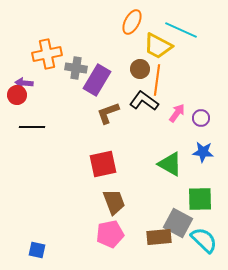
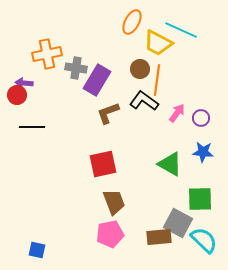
yellow trapezoid: moved 3 px up
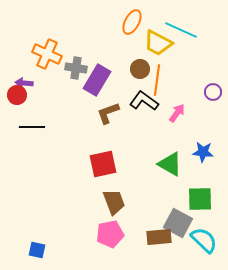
orange cross: rotated 36 degrees clockwise
purple circle: moved 12 px right, 26 px up
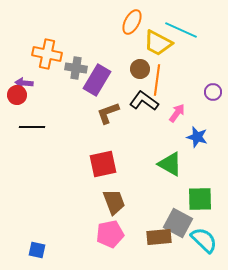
orange cross: rotated 12 degrees counterclockwise
blue star: moved 6 px left, 15 px up; rotated 10 degrees clockwise
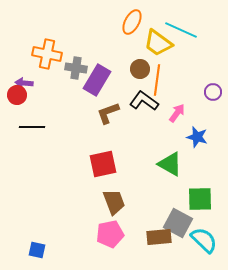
yellow trapezoid: rotated 8 degrees clockwise
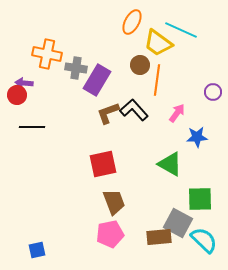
brown circle: moved 4 px up
black L-shape: moved 10 px left, 9 px down; rotated 12 degrees clockwise
blue star: rotated 20 degrees counterclockwise
blue square: rotated 24 degrees counterclockwise
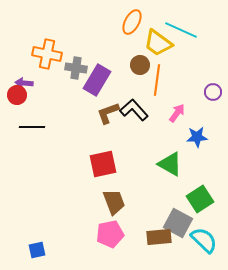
green square: rotated 32 degrees counterclockwise
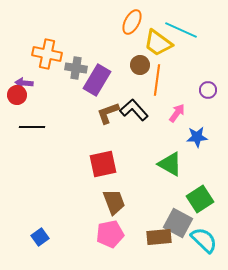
purple circle: moved 5 px left, 2 px up
blue square: moved 3 px right, 13 px up; rotated 24 degrees counterclockwise
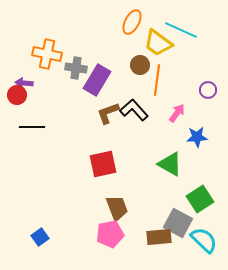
brown trapezoid: moved 3 px right, 6 px down
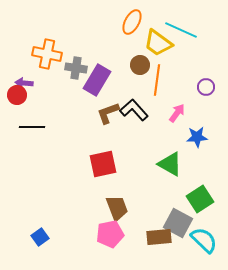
purple circle: moved 2 px left, 3 px up
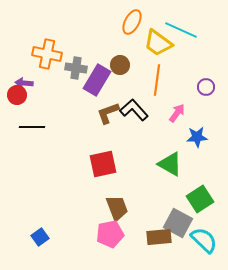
brown circle: moved 20 px left
